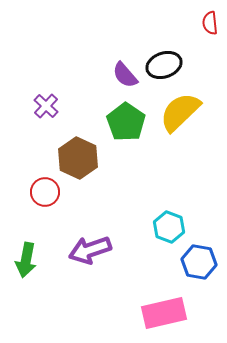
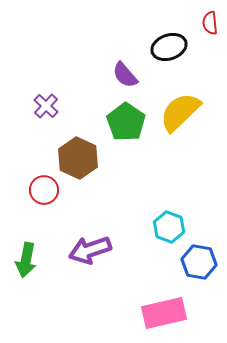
black ellipse: moved 5 px right, 18 px up
red circle: moved 1 px left, 2 px up
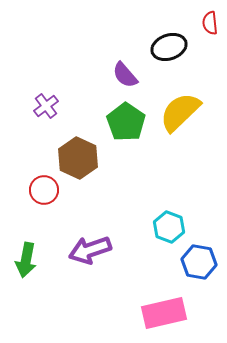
purple cross: rotated 10 degrees clockwise
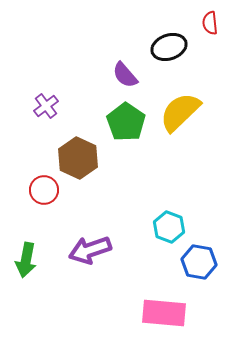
pink rectangle: rotated 18 degrees clockwise
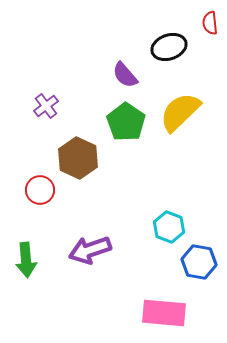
red circle: moved 4 px left
green arrow: rotated 16 degrees counterclockwise
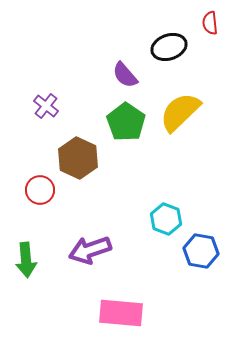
purple cross: rotated 15 degrees counterclockwise
cyan hexagon: moved 3 px left, 8 px up
blue hexagon: moved 2 px right, 11 px up
pink rectangle: moved 43 px left
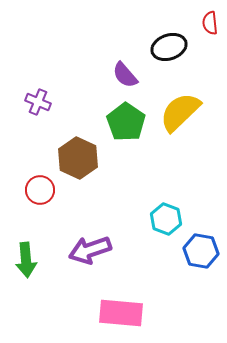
purple cross: moved 8 px left, 4 px up; rotated 15 degrees counterclockwise
